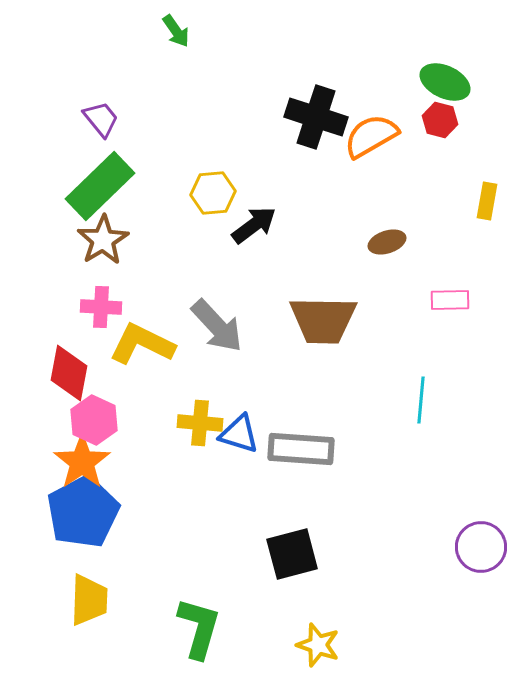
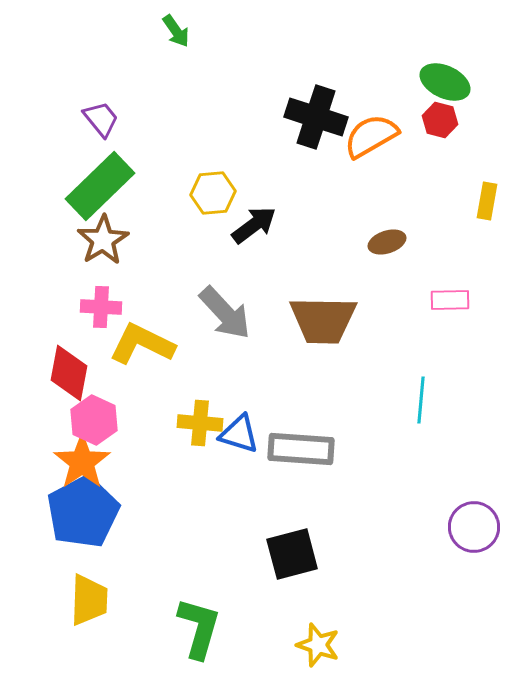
gray arrow: moved 8 px right, 13 px up
purple circle: moved 7 px left, 20 px up
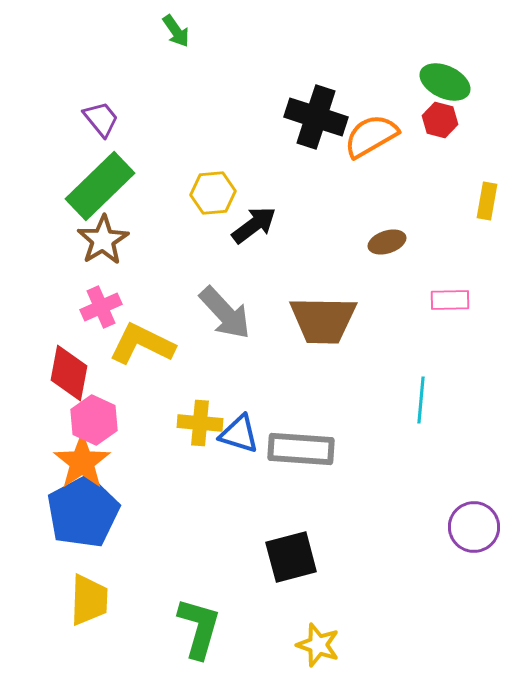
pink cross: rotated 27 degrees counterclockwise
black square: moved 1 px left, 3 px down
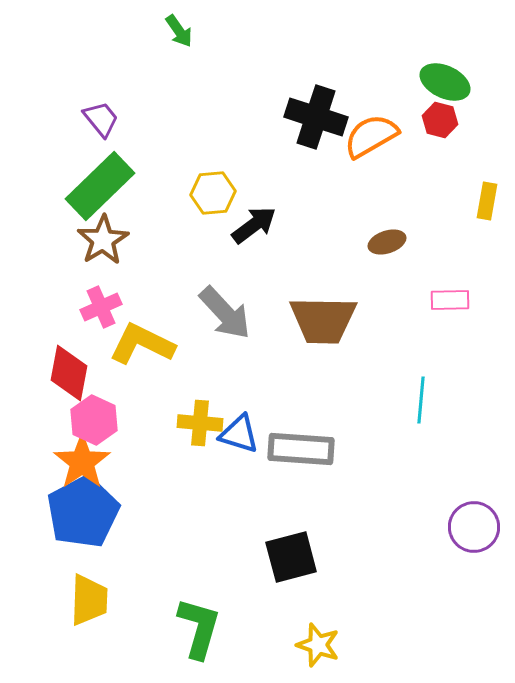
green arrow: moved 3 px right
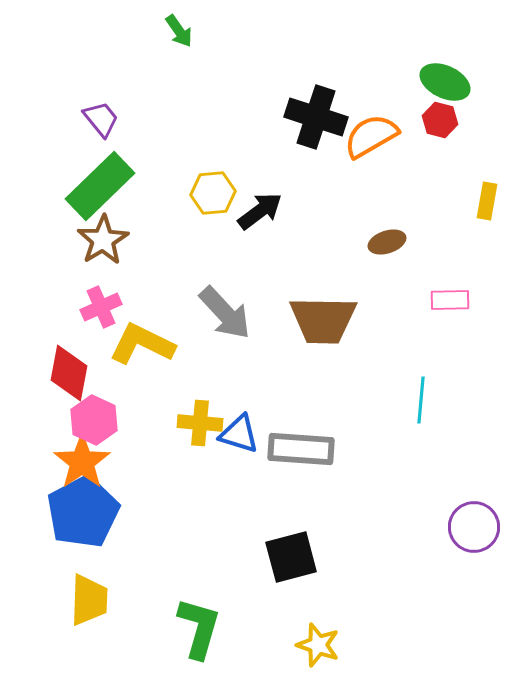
black arrow: moved 6 px right, 14 px up
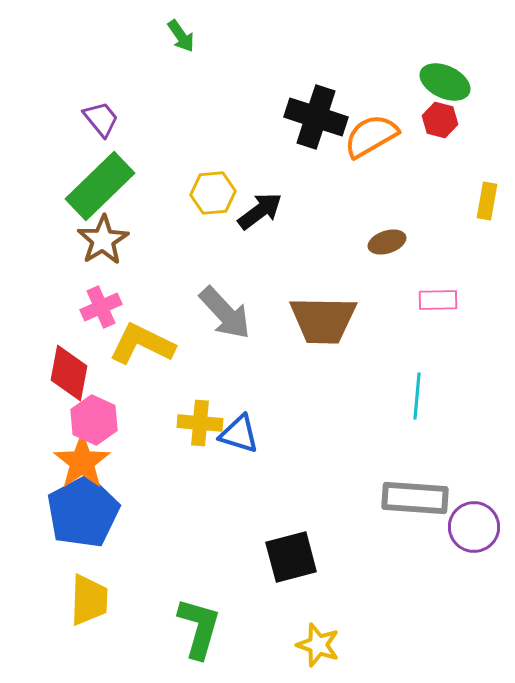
green arrow: moved 2 px right, 5 px down
pink rectangle: moved 12 px left
cyan line: moved 4 px left, 4 px up
gray rectangle: moved 114 px right, 49 px down
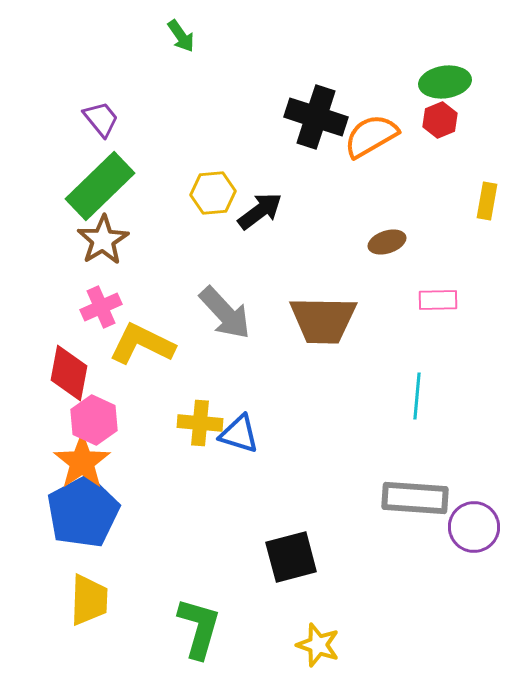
green ellipse: rotated 33 degrees counterclockwise
red hexagon: rotated 24 degrees clockwise
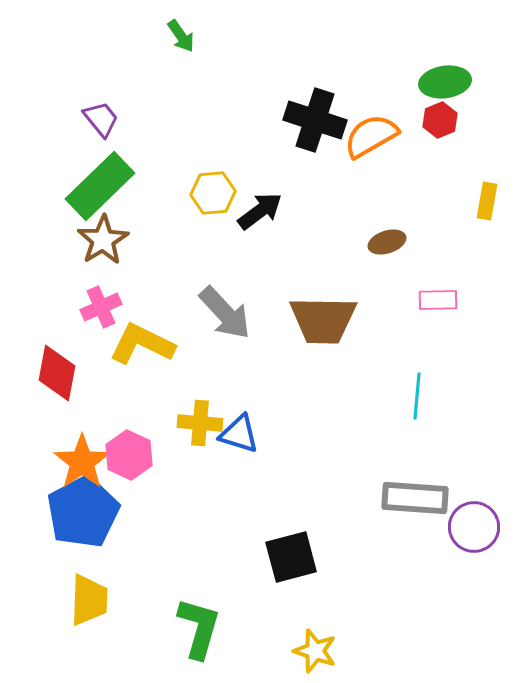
black cross: moved 1 px left, 3 px down
red diamond: moved 12 px left
pink hexagon: moved 35 px right, 35 px down
yellow star: moved 3 px left, 6 px down
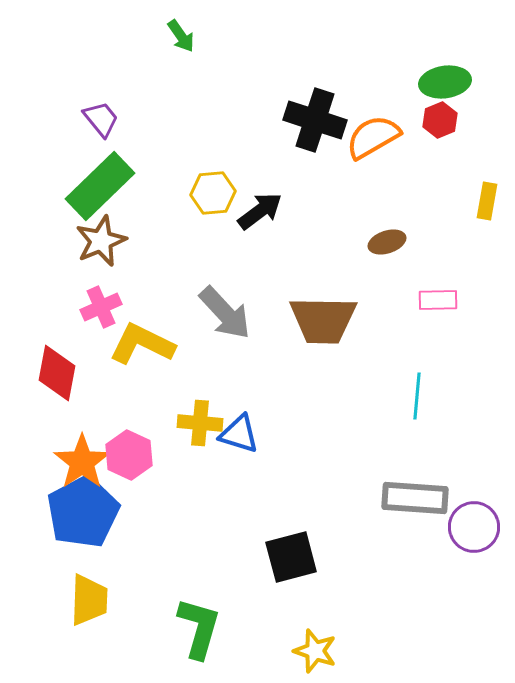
orange semicircle: moved 2 px right, 1 px down
brown star: moved 2 px left, 1 px down; rotated 9 degrees clockwise
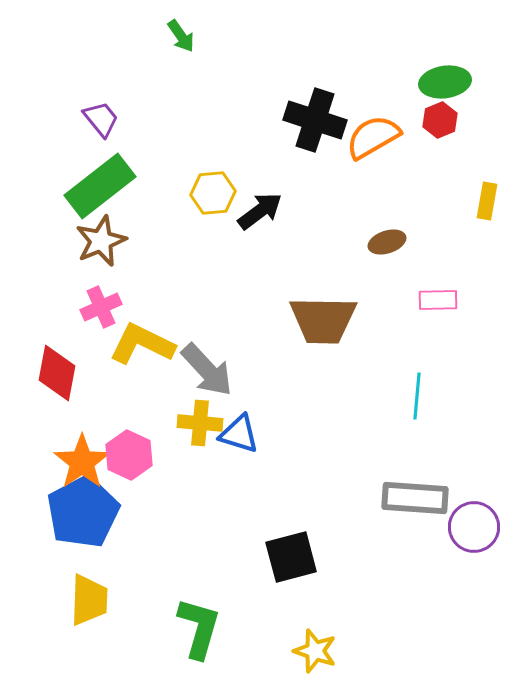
green rectangle: rotated 6 degrees clockwise
gray arrow: moved 18 px left, 57 px down
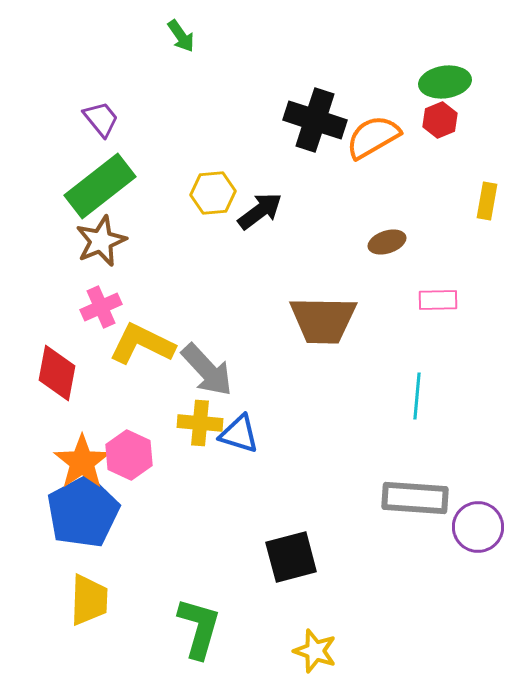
purple circle: moved 4 px right
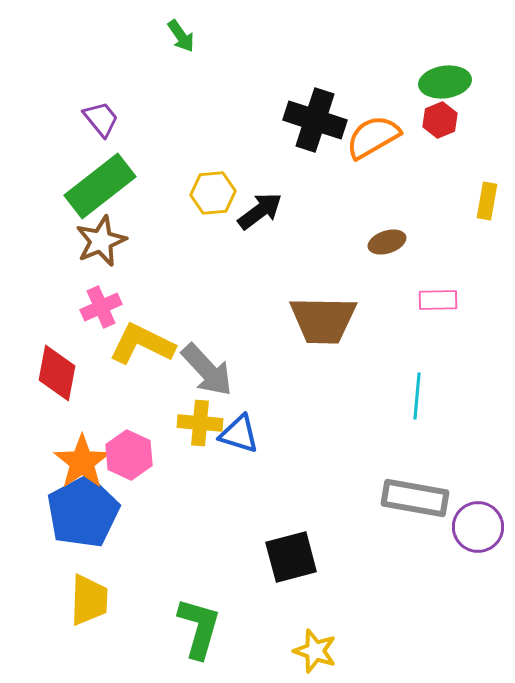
gray rectangle: rotated 6 degrees clockwise
